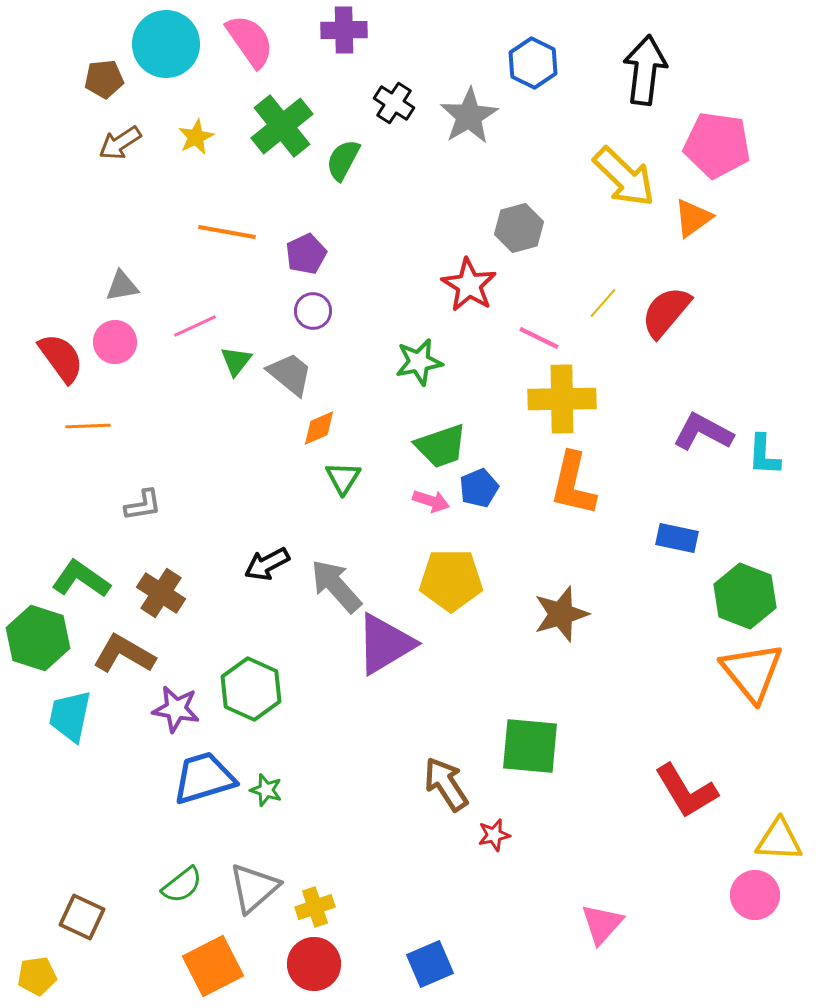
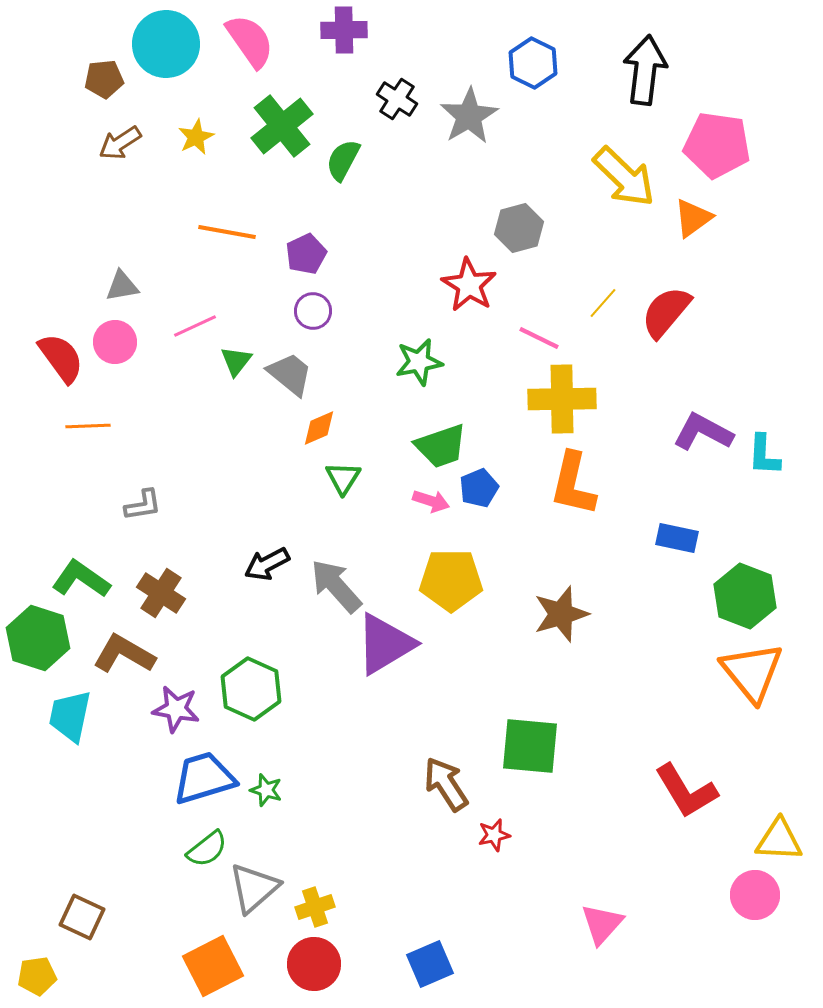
black cross at (394, 103): moved 3 px right, 4 px up
green semicircle at (182, 885): moved 25 px right, 36 px up
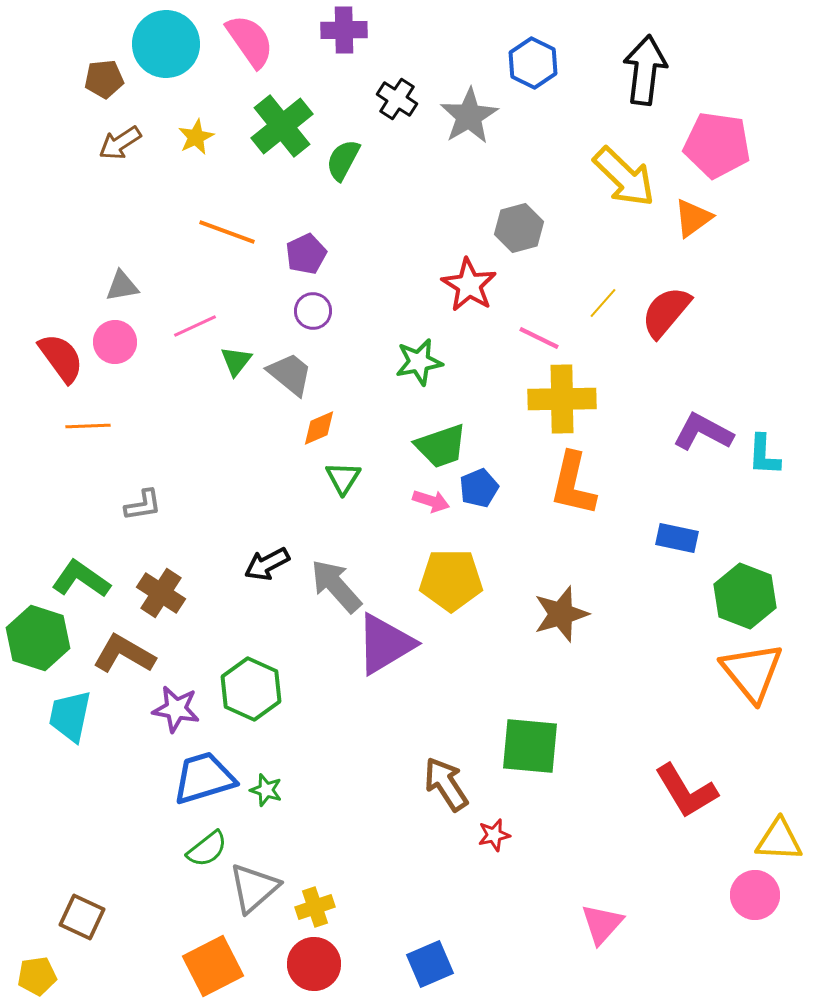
orange line at (227, 232): rotated 10 degrees clockwise
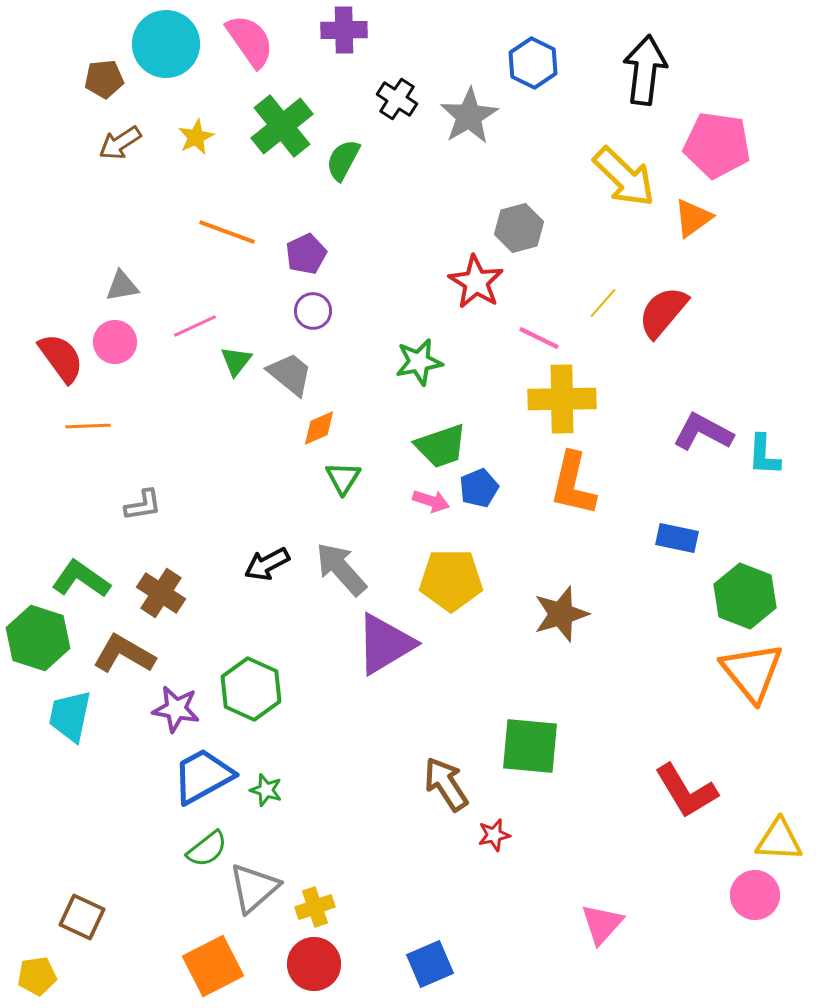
red star at (469, 285): moved 7 px right, 3 px up
red semicircle at (666, 312): moved 3 px left
gray arrow at (336, 586): moved 5 px right, 17 px up
blue trapezoid at (204, 778): moved 1 px left, 2 px up; rotated 12 degrees counterclockwise
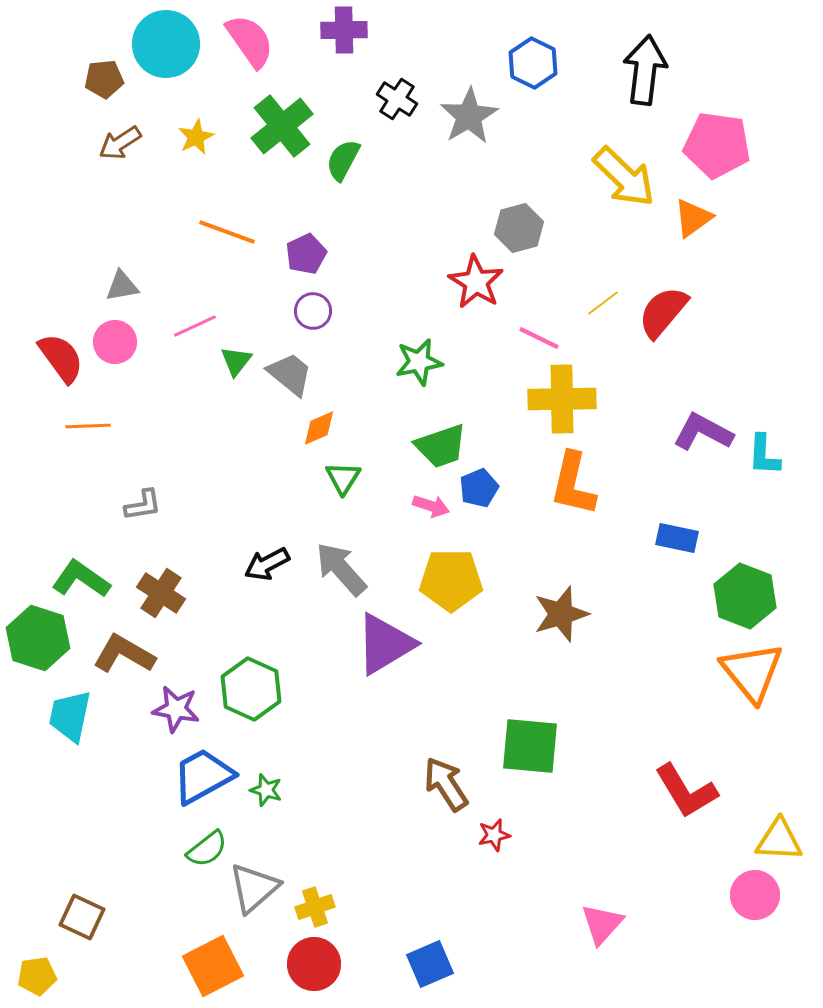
yellow line at (603, 303): rotated 12 degrees clockwise
pink arrow at (431, 501): moved 5 px down
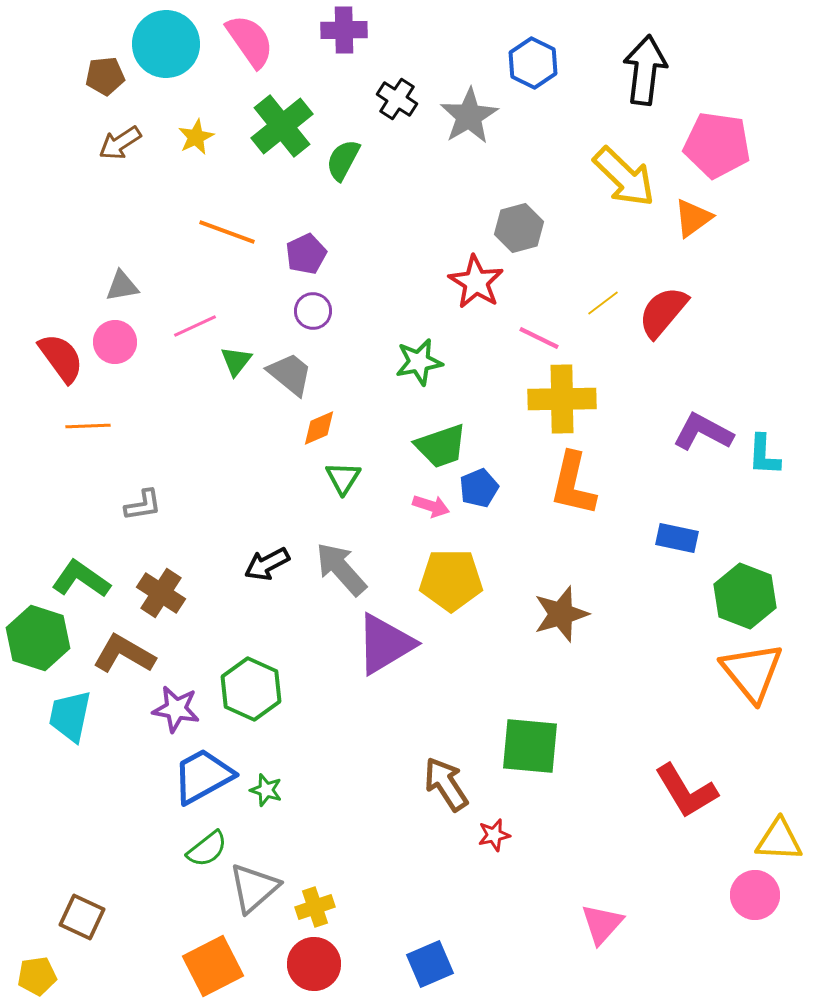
brown pentagon at (104, 79): moved 1 px right, 3 px up
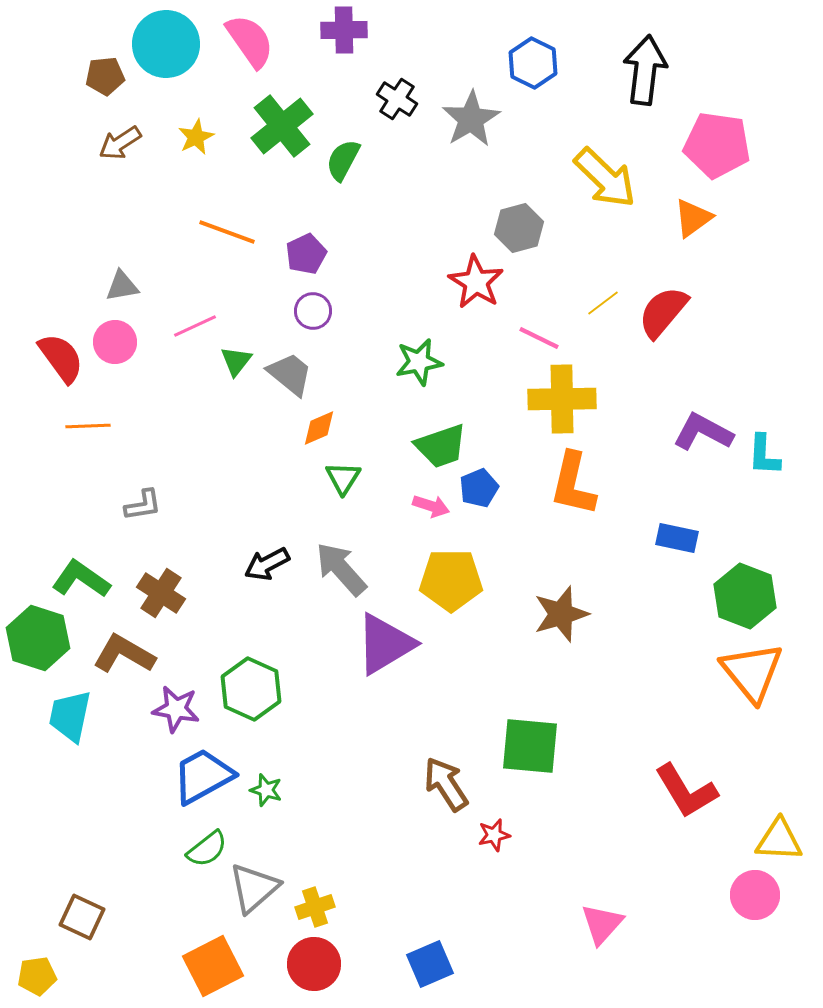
gray star at (469, 116): moved 2 px right, 3 px down
yellow arrow at (624, 177): moved 19 px left, 1 px down
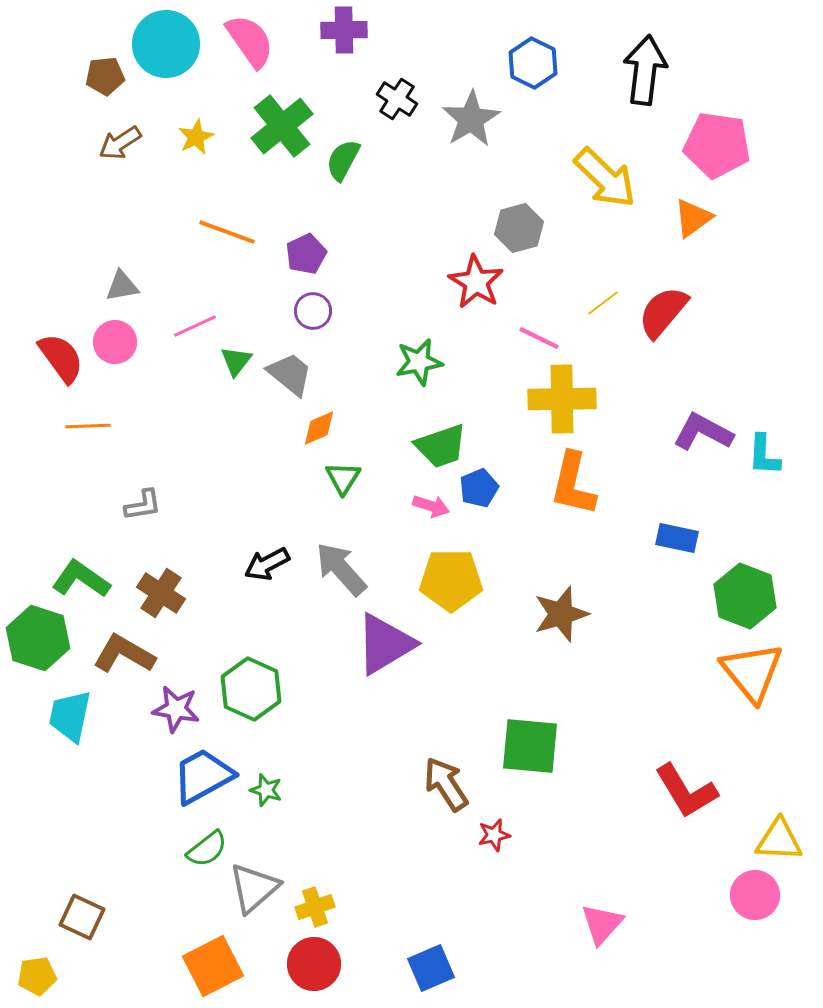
blue square at (430, 964): moved 1 px right, 4 px down
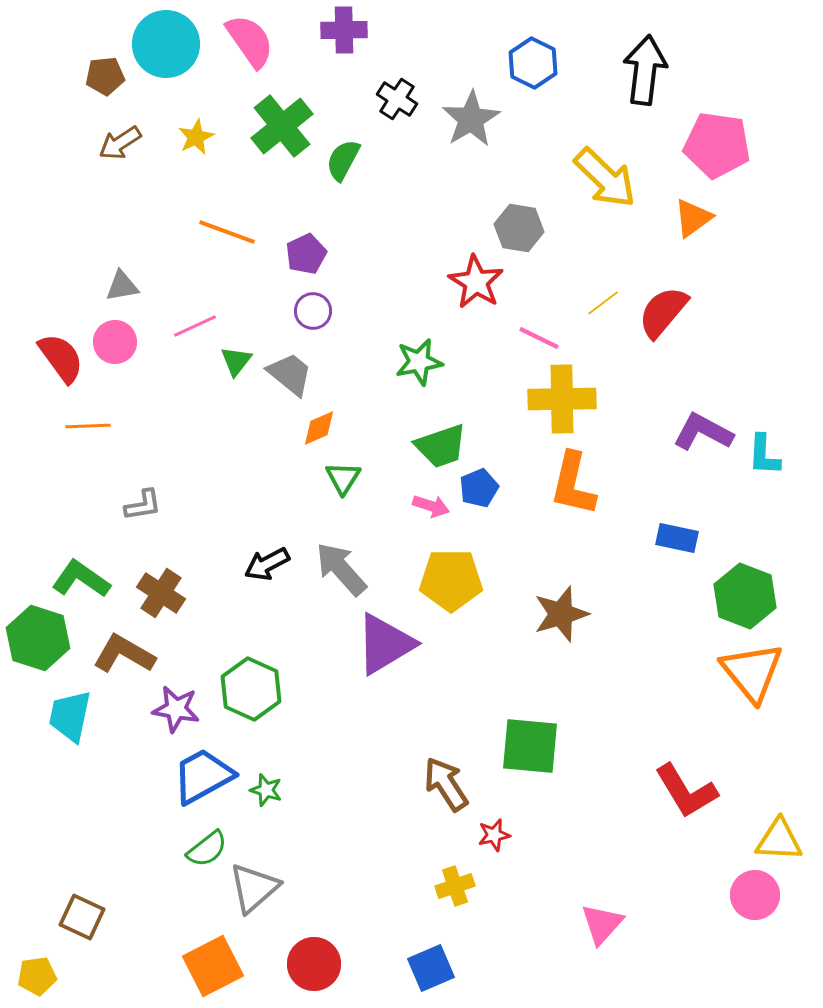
gray hexagon at (519, 228): rotated 24 degrees clockwise
yellow cross at (315, 907): moved 140 px right, 21 px up
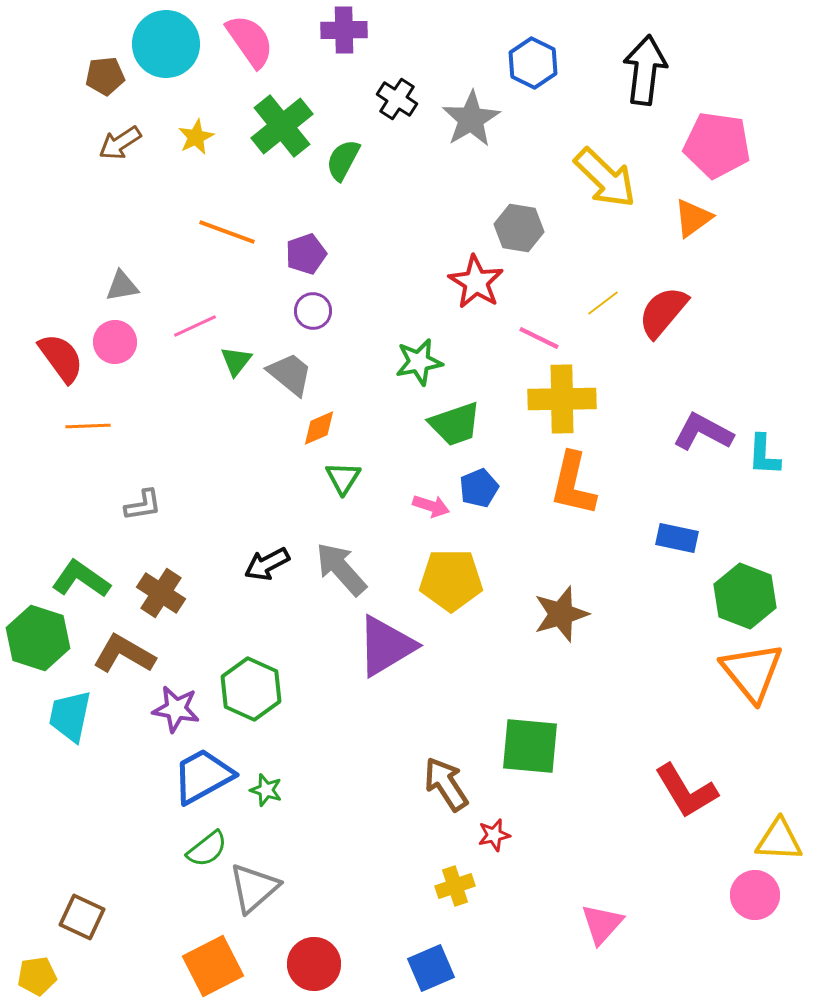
purple pentagon at (306, 254): rotated 6 degrees clockwise
green trapezoid at (441, 446): moved 14 px right, 22 px up
purple triangle at (385, 644): moved 1 px right, 2 px down
